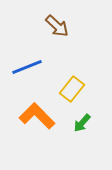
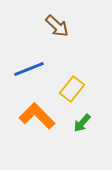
blue line: moved 2 px right, 2 px down
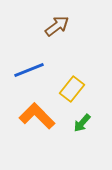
brown arrow: rotated 80 degrees counterclockwise
blue line: moved 1 px down
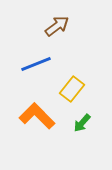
blue line: moved 7 px right, 6 px up
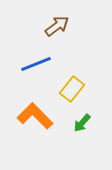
orange L-shape: moved 2 px left
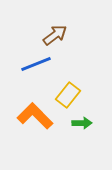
brown arrow: moved 2 px left, 9 px down
yellow rectangle: moved 4 px left, 6 px down
green arrow: rotated 132 degrees counterclockwise
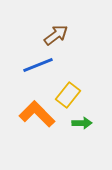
brown arrow: moved 1 px right
blue line: moved 2 px right, 1 px down
orange L-shape: moved 2 px right, 2 px up
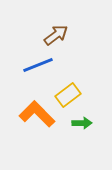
yellow rectangle: rotated 15 degrees clockwise
